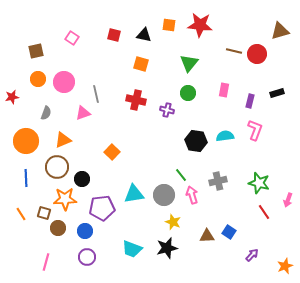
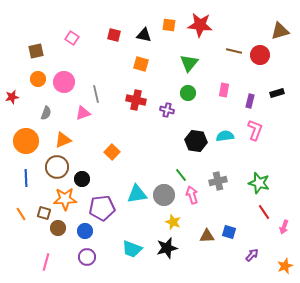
red circle at (257, 54): moved 3 px right, 1 px down
cyan triangle at (134, 194): moved 3 px right
pink arrow at (288, 200): moved 4 px left, 27 px down
blue square at (229, 232): rotated 16 degrees counterclockwise
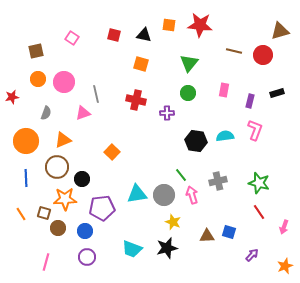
red circle at (260, 55): moved 3 px right
purple cross at (167, 110): moved 3 px down; rotated 16 degrees counterclockwise
red line at (264, 212): moved 5 px left
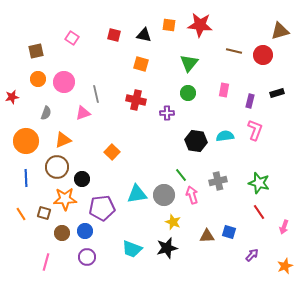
brown circle at (58, 228): moved 4 px right, 5 px down
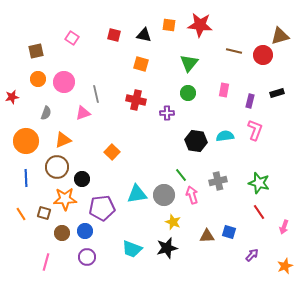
brown triangle at (280, 31): moved 5 px down
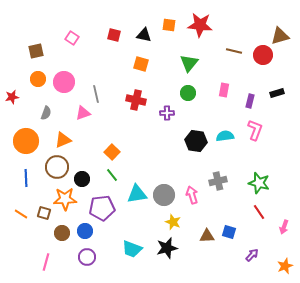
green line at (181, 175): moved 69 px left
orange line at (21, 214): rotated 24 degrees counterclockwise
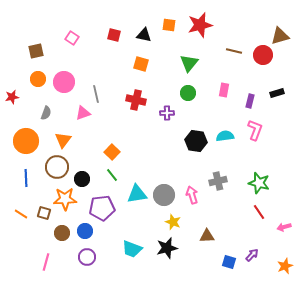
red star at (200, 25): rotated 20 degrees counterclockwise
orange triangle at (63, 140): rotated 30 degrees counterclockwise
pink arrow at (284, 227): rotated 56 degrees clockwise
blue square at (229, 232): moved 30 px down
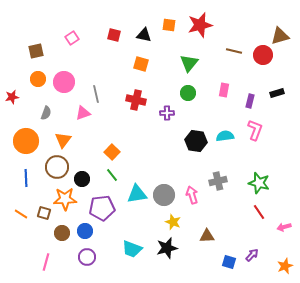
pink square at (72, 38): rotated 24 degrees clockwise
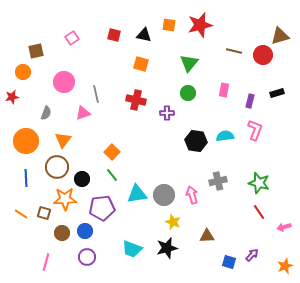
orange circle at (38, 79): moved 15 px left, 7 px up
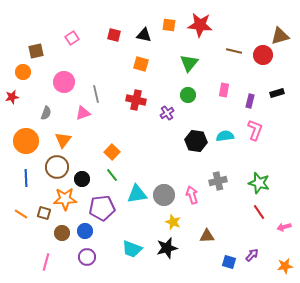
red star at (200, 25): rotated 20 degrees clockwise
green circle at (188, 93): moved 2 px down
purple cross at (167, 113): rotated 32 degrees counterclockwise
orange star at (285, 266): rotated 14 degrees clockwise
